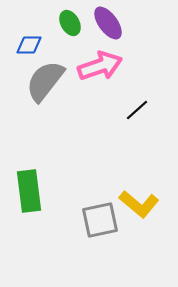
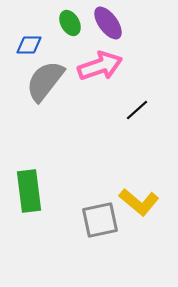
yellow L-shape: moved 2 px up
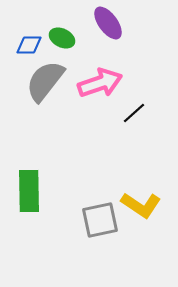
green ellipse: moved 8 px left, 15 px down; rotated 35 degrees counterclockwise
pink arrow: moved 17 px down
black line: moved 3 px left, 3 px down
green rectangle: rotated 6 degrees clockwise
yellow L-shape: moved 2 px right, 3 px down; rotated 6 degrees counterclockwise
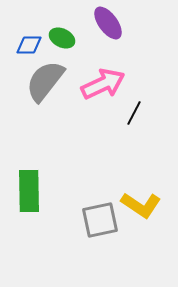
pink arrow: moved 3 px right, 1 px down; rotated 6 degrees counterclockwise
black line: rotated 20 degrees counterclockwise
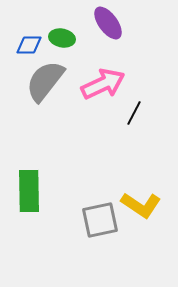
green ellipse: rotated 15 degrees counterclockwise
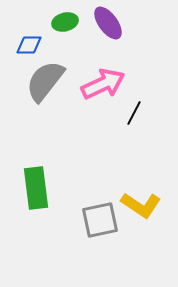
green ellipse: moved 3 px right, 16 px up; rotated 25 degrees counterclockwise
green rectangle: moved 7 px right, 3 px up; rotated 6 degrees counterclockwise
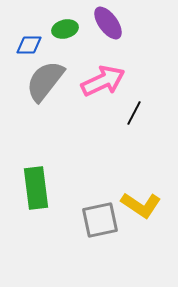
green ellipse: moved 7 px down
pink arrow: moved 3 px up
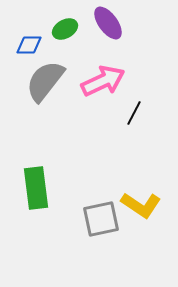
green ellipse: rotated 15 degrees counterclockwise
gray square: moved 1 px right, 1 px up
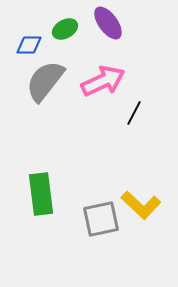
green rectangle: moved 5 px right, 6 px down
yellow L-shape: rotated 9 degrees clockwise
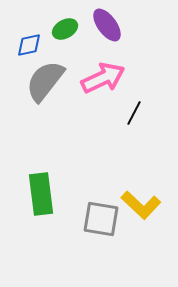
purple ellipse: moved 1 px left, 2 px down
blue diamond: rotated 12 degrees counterclockwise
pink arrow: moved 3 px up
gray square: rotated 21 degrees clockwise
